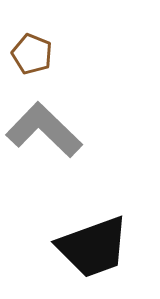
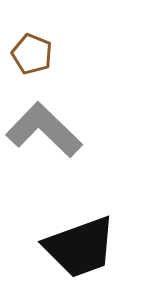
black trapezoid: moved 13 px left
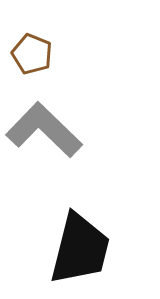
black trapezoid: moved 2 px down; rotated 56 degrees counterclockwise
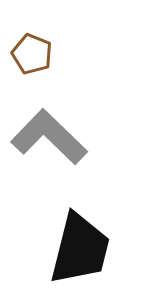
gray L-shape: moved 5 px right, 7 px down
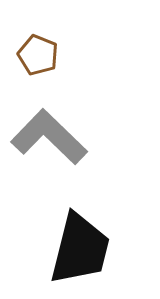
brown pentagon: moved 6 px right, 1 px down
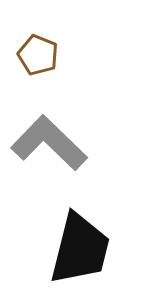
gray L-shape: moved 6 px down
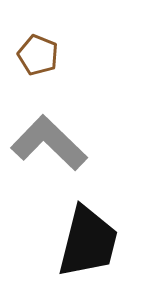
black trapezoid: moved 8 px right, 7 px up
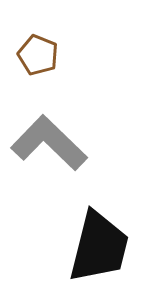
black trapezoid: moved 11 px right, 5 px down
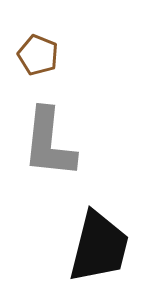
gray L-shape: rotated 128 degrees counterclockwise
